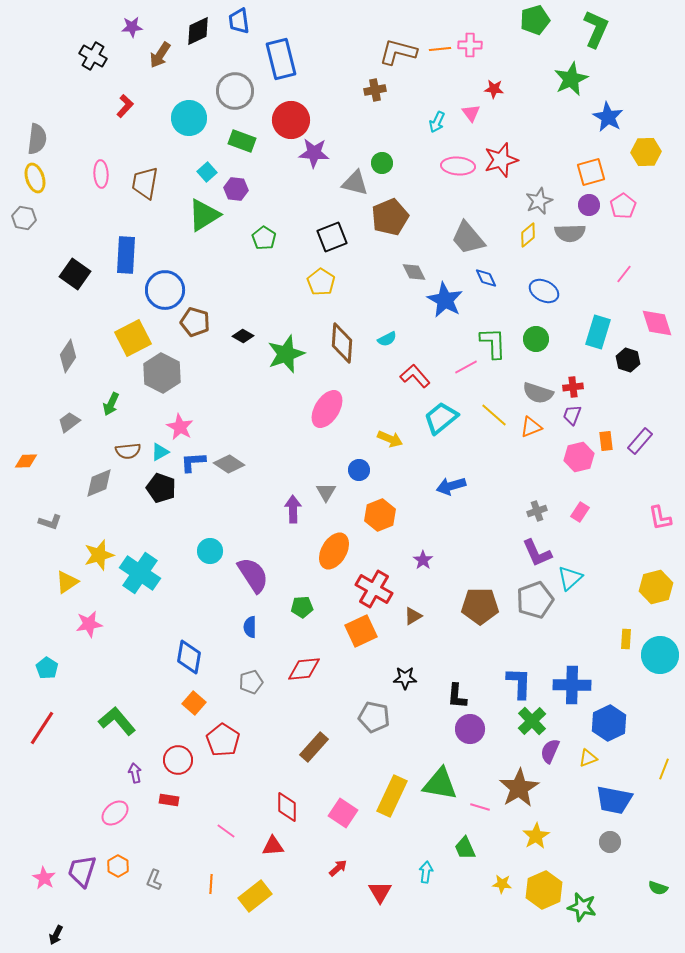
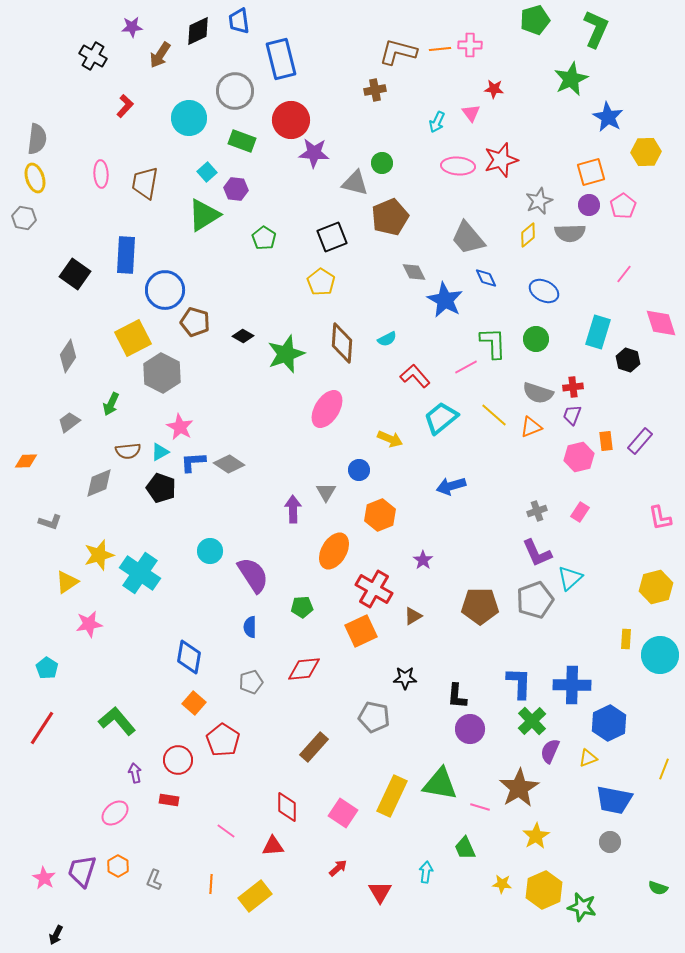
pink diamond at (657, 323): moved 4 px right
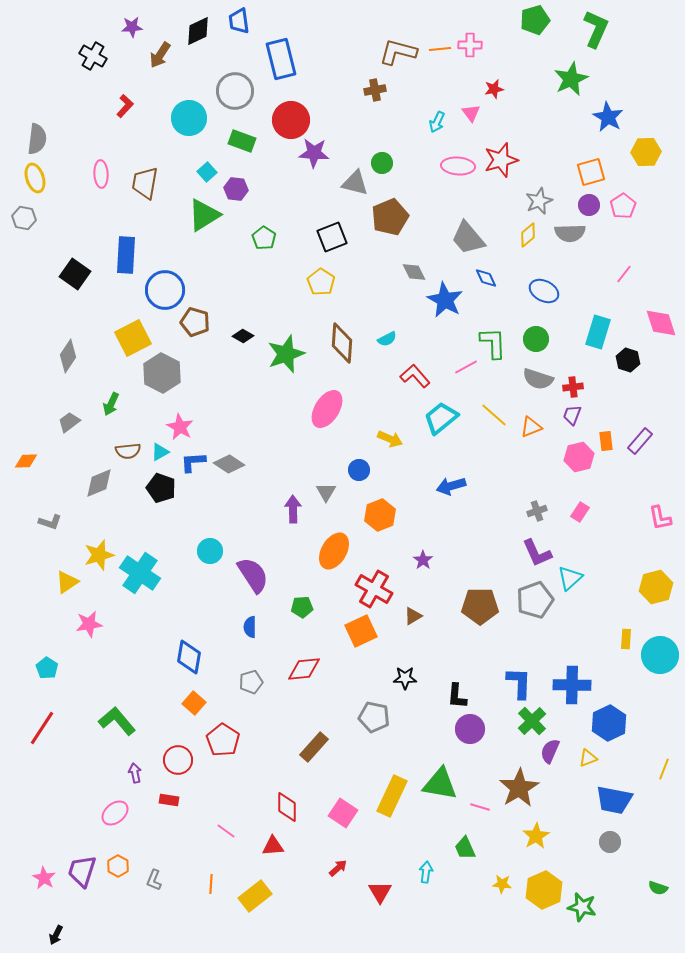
red star at (494, 89): rotated 18 degrees counterclockwise
gray semicircle at (538, 393): moved 14 px up
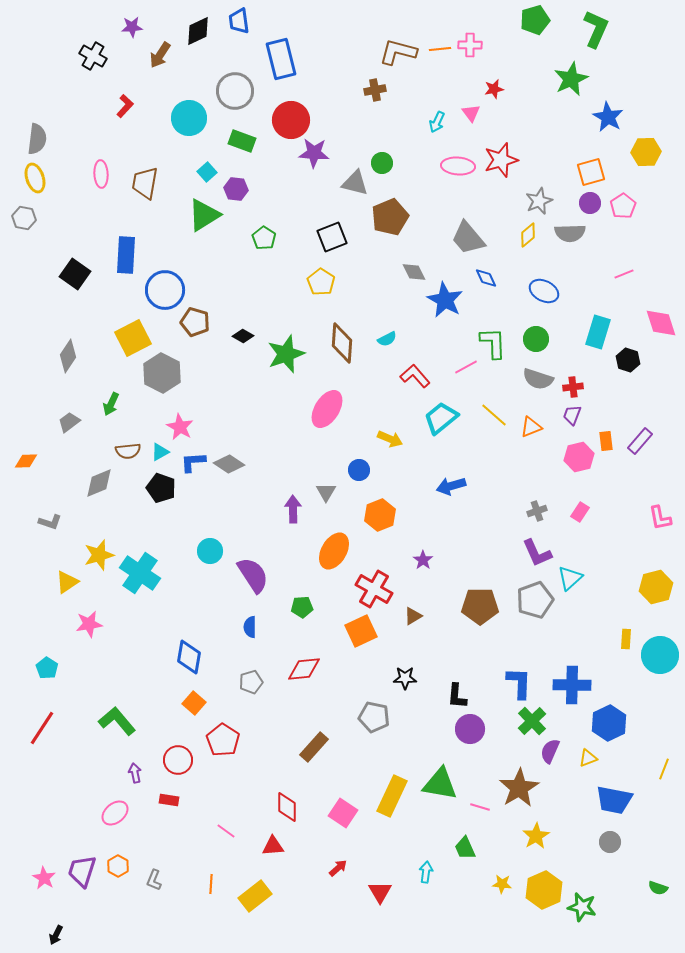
purple circle at (589, 205): moved 1 px right, 2 px up
pink line at (624, 274): rotated 30 degrees clockwise
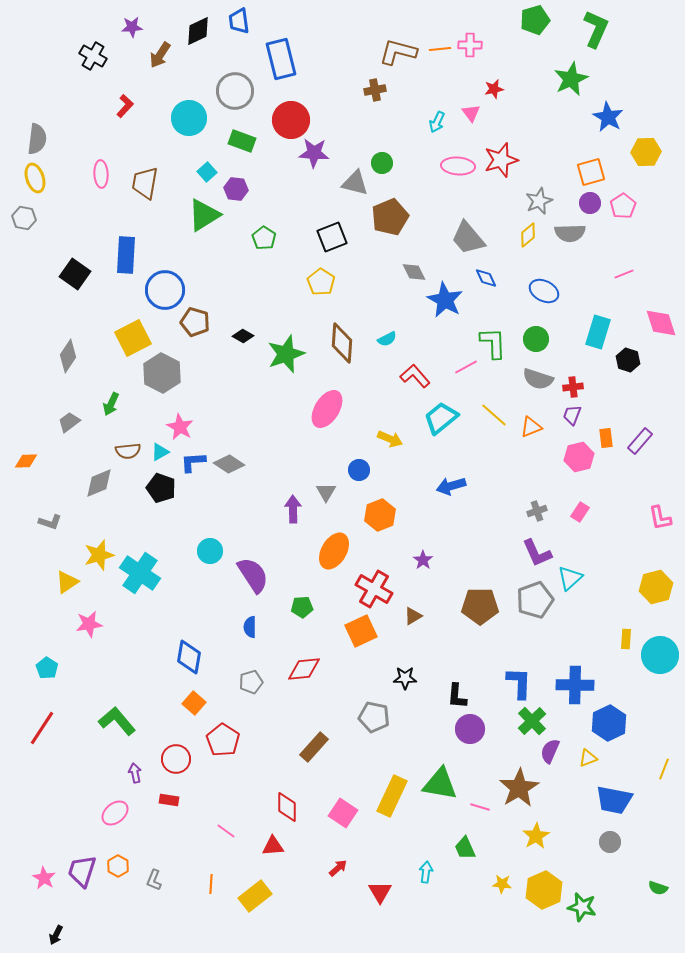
orange rectangle at (606, 441): moved 3 px up
blue cross at (572, 685): moved 3 px right
red circle at (178, 760): moved 2 px left, 1 px up
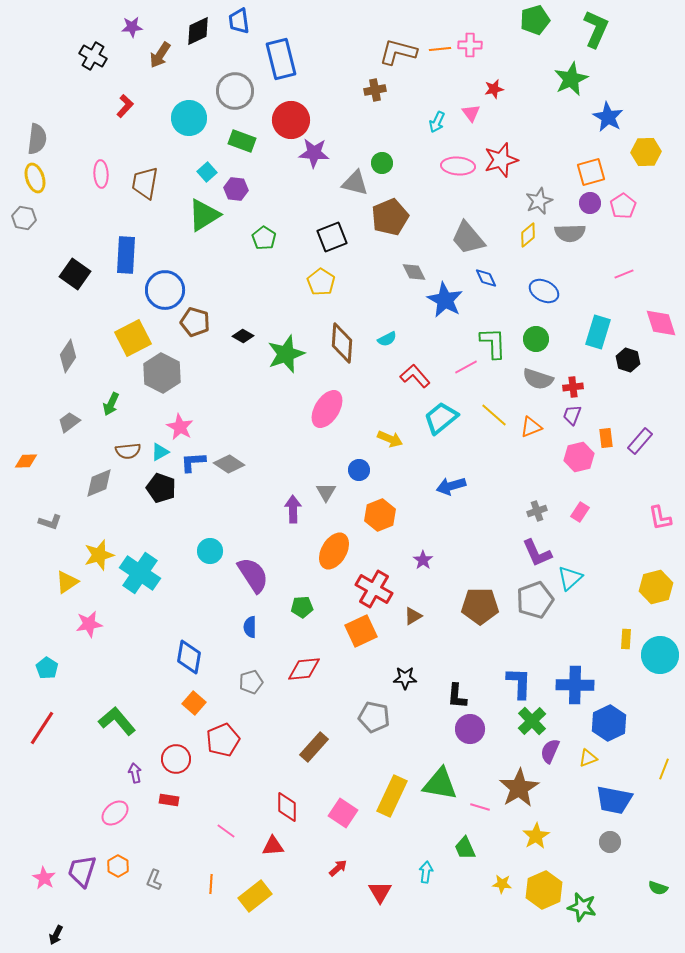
red pentagon at (223, 740): rotated 16 degrees clockwise
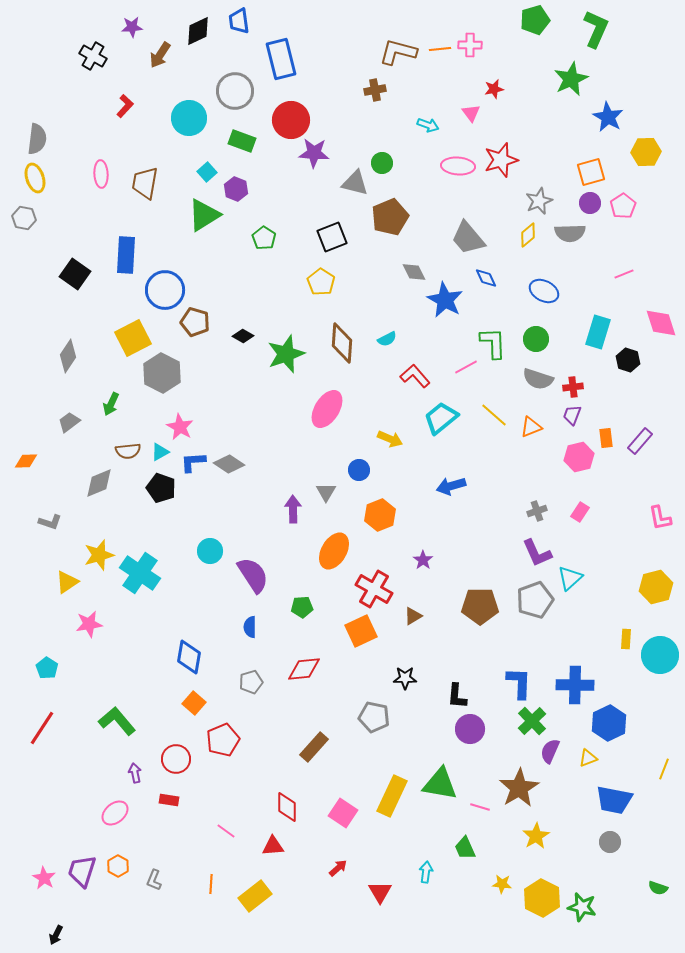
cyan arrow at (437, 122): moved 9 px left, 3 px down; rotated 95 degrees counterclockwise
purple hexagon at (236, 189): rotated 15 degrees clockwise
yellow hexagon at (544, 890): moved 2 px left, 8 px down; rotated 9 degrees counterclockwise
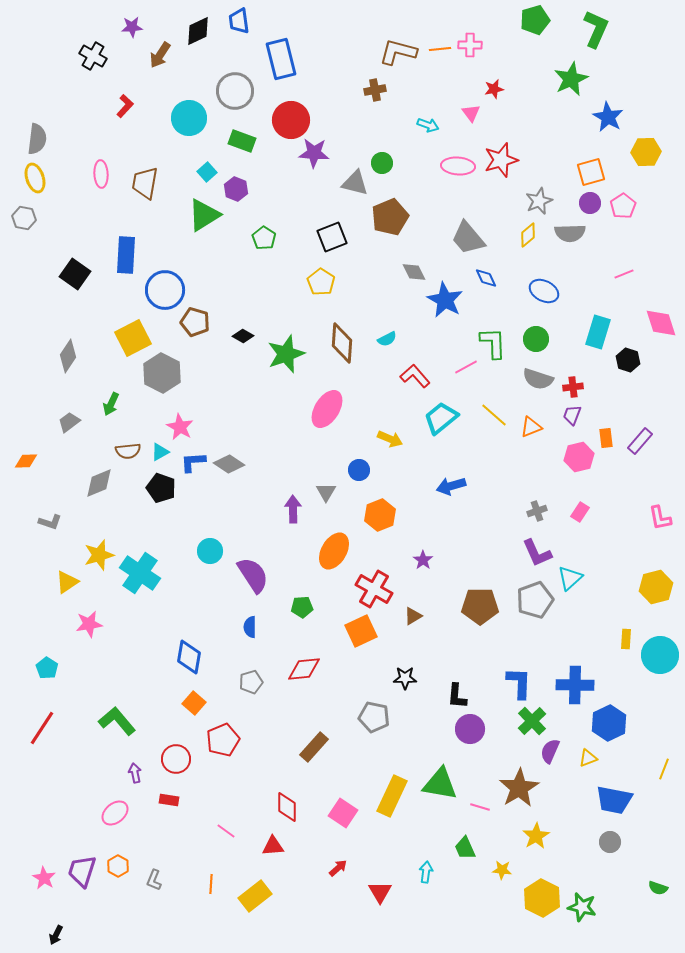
yellow star at (502, 884): moved 14 px up
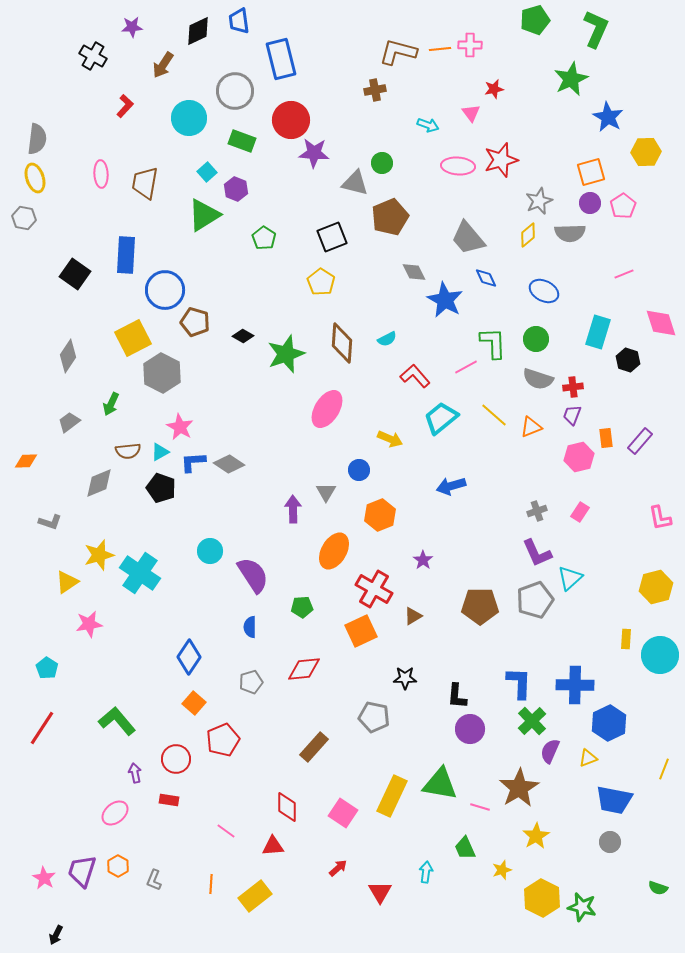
brown arrow at (160, 55): moved 3 px right, 10 px down
blue diamond at (189, 657): rotated 24 degrees clockwise
yellow star at (502, 870): rotated 24 degrees counterclockwise
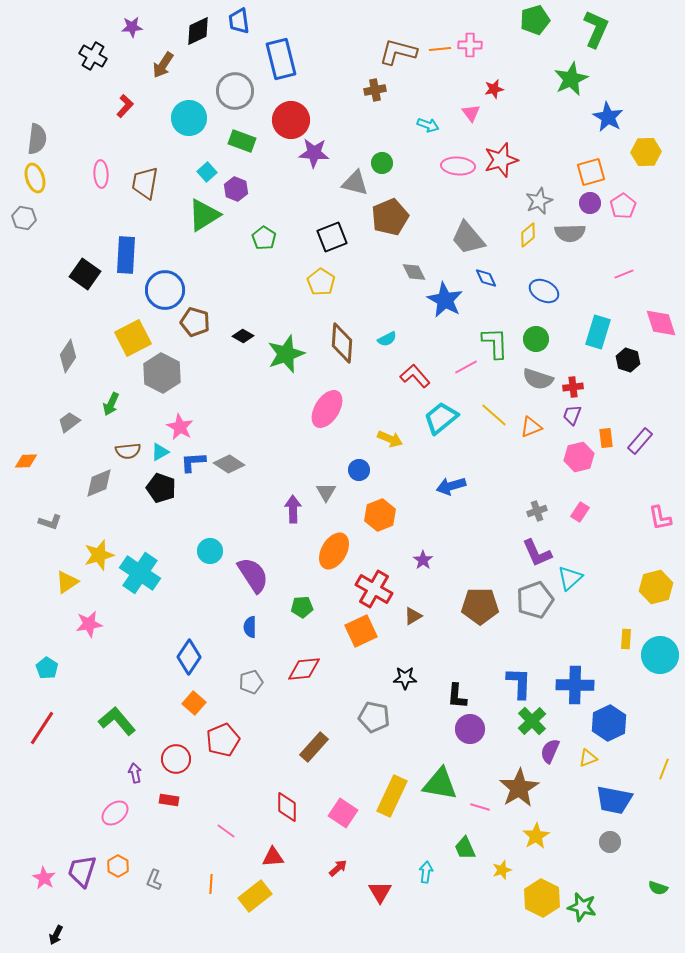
black square at (75, 274): moved 10 px right
green L-shape at (493, 343): moved 2 px right
red triangle at (273, 846): moved 11 px down
